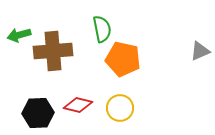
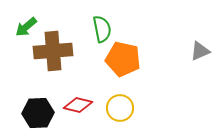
green arrow: moved 7 px right, 8 px up; rotated 25 degrees counterclockwise
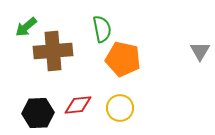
gray triangle: rotated 35 degrees counterclockwise
red diamond: rotated 20 degrees counterclockwise
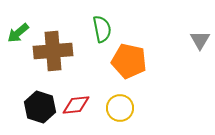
green arrow: moved 8 px left, 6 px down
gray triangle: moved 11 px up
orange pentagon: moved 6 px right, 2 px down
red diamond: moved 2 px left
black hexagon: moved 2 px right, 6 px up; rotated 20 degrees clockwise
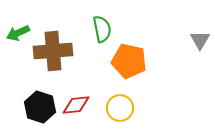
green arrow: rotated 15 degrees clockwise
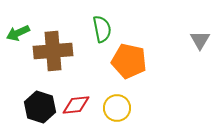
yellow circle: moved 3 px left
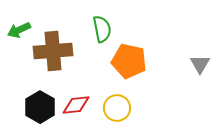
green arrow: moved 1 px right, 3 px up
gray triangle: moved 24 px down
black hexagon: rotated 12 degrees clockwise
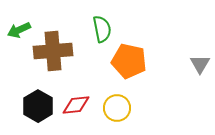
black hexagon: moved 2 px left, 1 px up
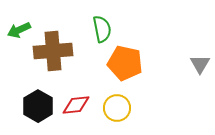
orange pentagon: moved 4 px left, 2 px down
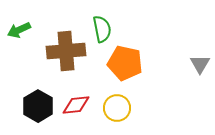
brown cross: moved 13 px right
